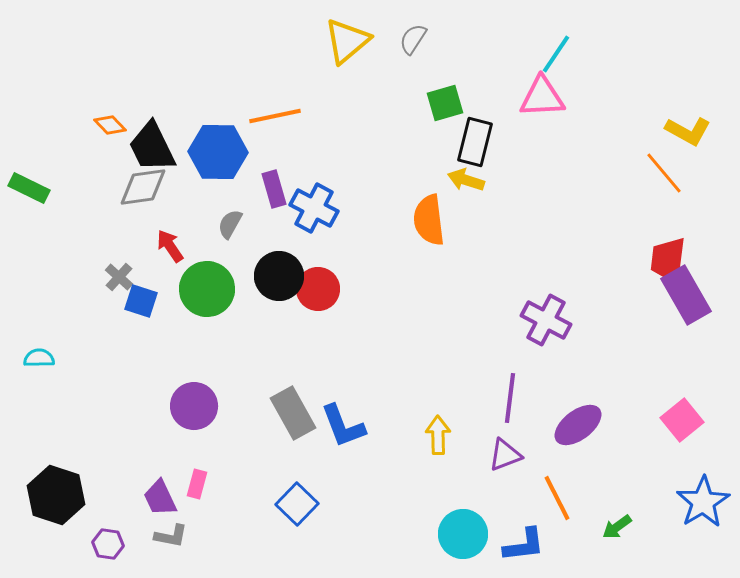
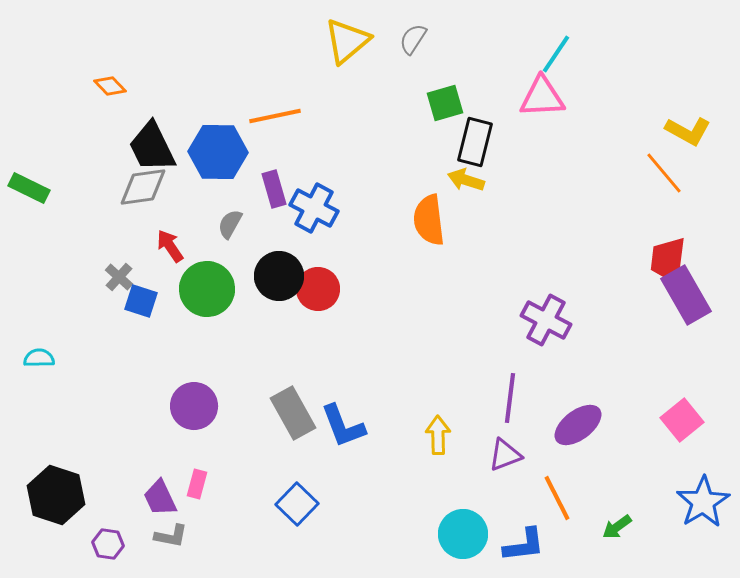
orange diamond at (110, 125): moved 39 px up
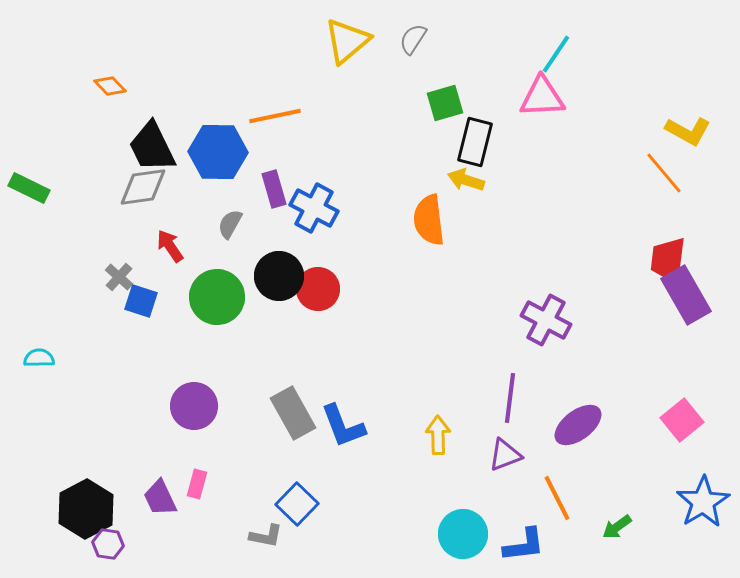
green circle at (207, 289): moved 10 px right, 8 px down
black hexagon at (56, 495): moved 30 px right, 14 px down; rotated 14 degrees clockwise
gray L-shape at (171, 536): moved 95 px right
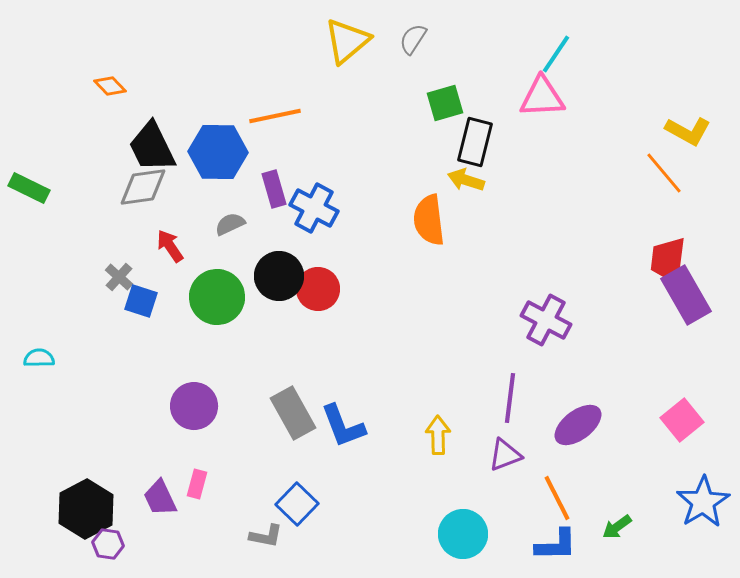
gray semicircle at (230, 224): rotated 36 degrees clockwise
blue L-shape at (524, 545): moved 32 px right; rotated 6 degrees clockwise
